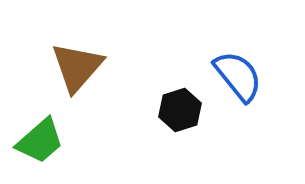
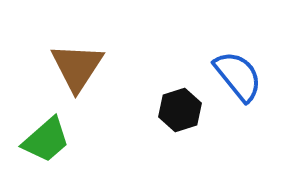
brown triangle: rotated 8 degrees counterclockwise
green trapezoid: moved 6 px right, 1 px up
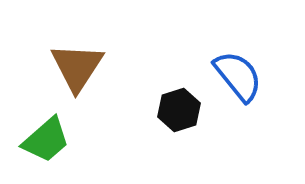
black hexagon: moved 1 px left
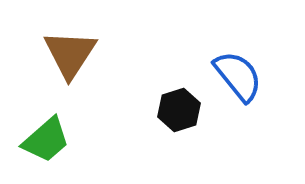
brown triangle: moved 7 px left, 13 px up
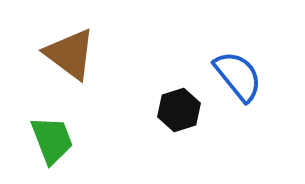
brown triangle: rotated 26 degrees counterclockwise
green trapezoid: moved 6 px right; rotated 70 degrees counterclockwise
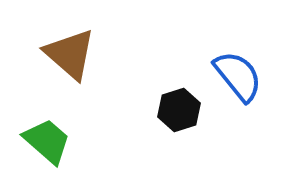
brown triangle: rotated 4 degrees clockwise
green trapezoid: moved 5 px left, 1 px down; rotated 28 degrees counterclockwise
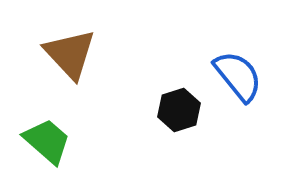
brown triangle: rotated 6 degrees clockwise
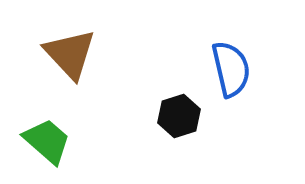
blue semicircle: moved 7 px left, 7 px up; rotated 26 degrees clockwise
black hexagon: moved 6 px down
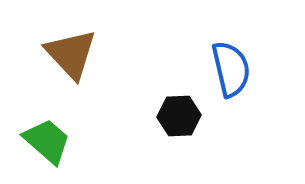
brown triangle: moved 1 px right
black hexagon: rotated 15 degrees clockwise
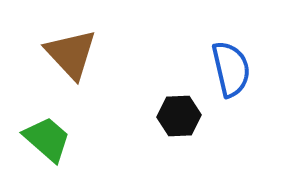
green trapezoid: moved 2 px up
